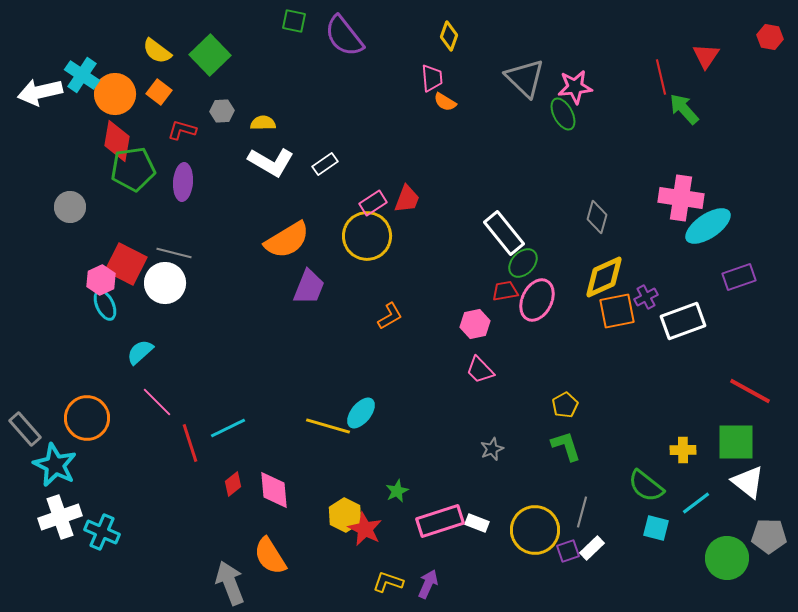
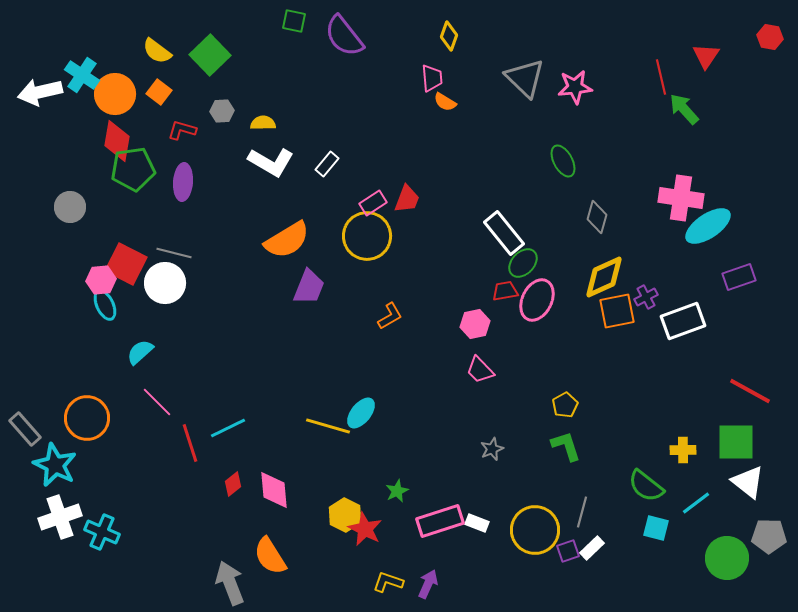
green ellipse at (563, 114): moved 47 px down
white rectangle at (325, 164): moved 2 px right; rotated 15 degrees counterclockwise
pink hexagon at (101, 280): rotated 20 degrees clockwise
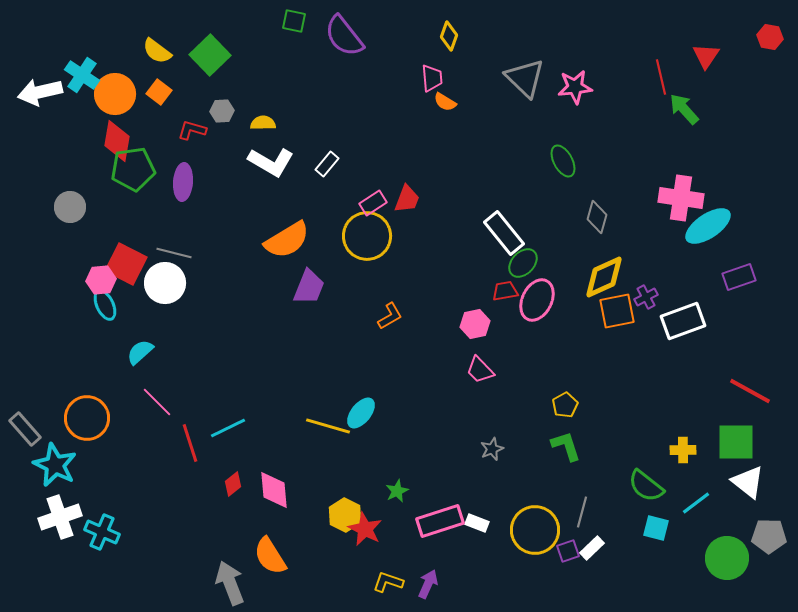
red L-shape at (182, 130): moved 10 px right
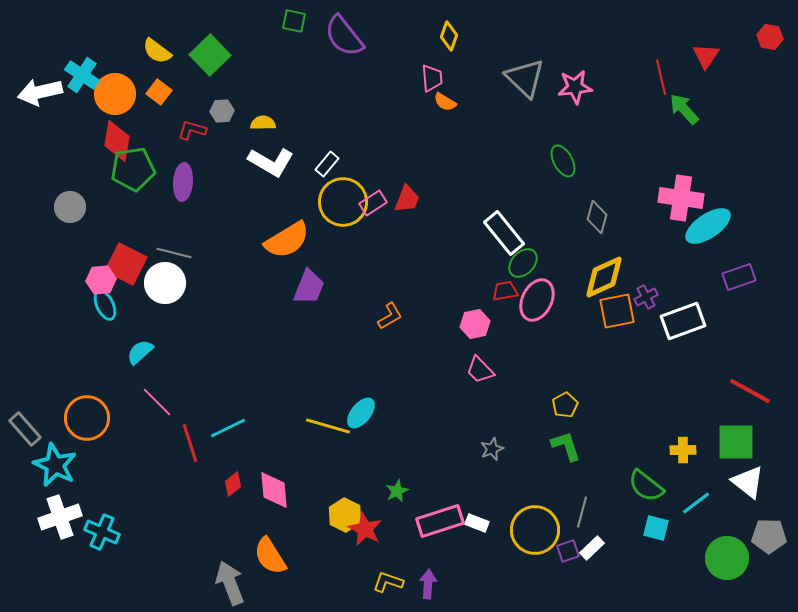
yellow circle at (367, 236): moved 24 px left, 34 px up
purple arrow at (428, 584): rotated 20 degrees counterclockwise
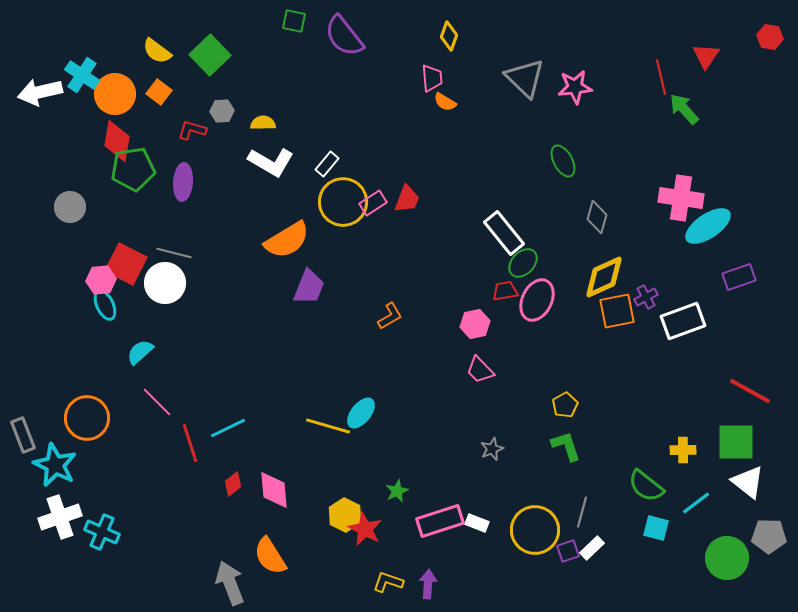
gray rectangle at (25, 429): moved 2 px left, 6 px down; rotated 20 degrees clockwise
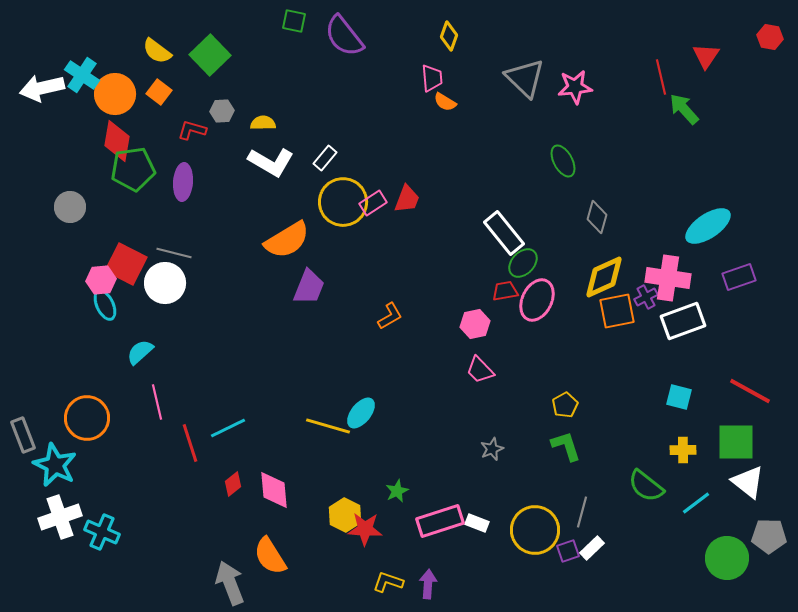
white arrow at (40, 92): moved 2 px right, 4 px up
white rectangle at (327, 164): moved 2 px left, 6 px up
pink cross at (681, 198): moved 13 px left, 80 px down
pink line at (157, 402): rotated 32 degrees clockwise
cyan square at (656, 528): moved 23 px right, 131 px up
red star at (365, 529): rotated 24 degrees counterclockwise
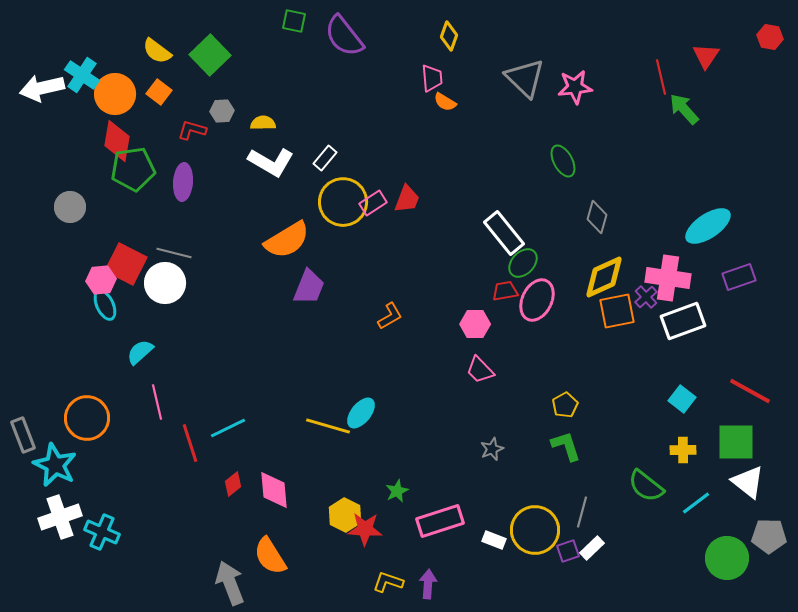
purple cross at (646, 297): rotated 15 degrees counterclockwise
pink hexagon at (475, 324): rotated 12 degrees clockwise
cyan square at (679, 397): moved 3 px right, 2 px down; rotated 24 degrees clockwise
white rectangle at (477, 523): moved 17 px right, 17 px down
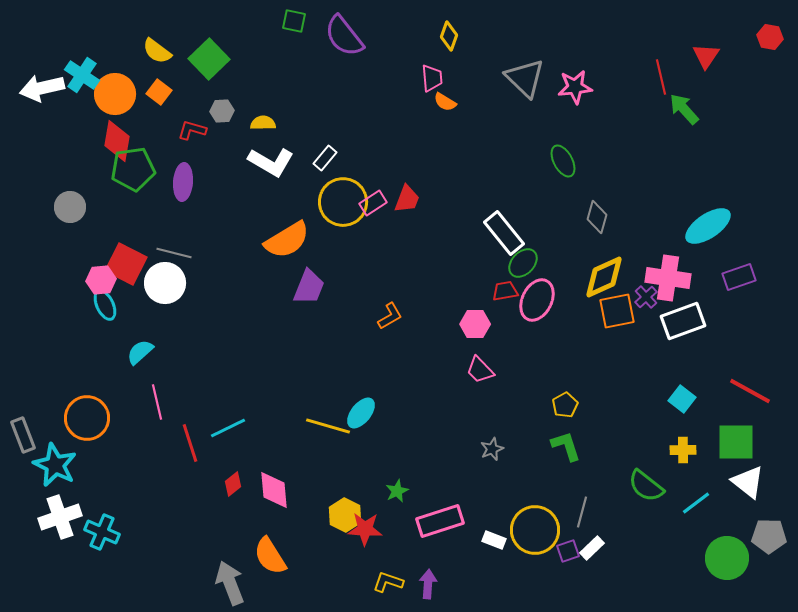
green square at (210, 55): moved 1 px left, 4 px down
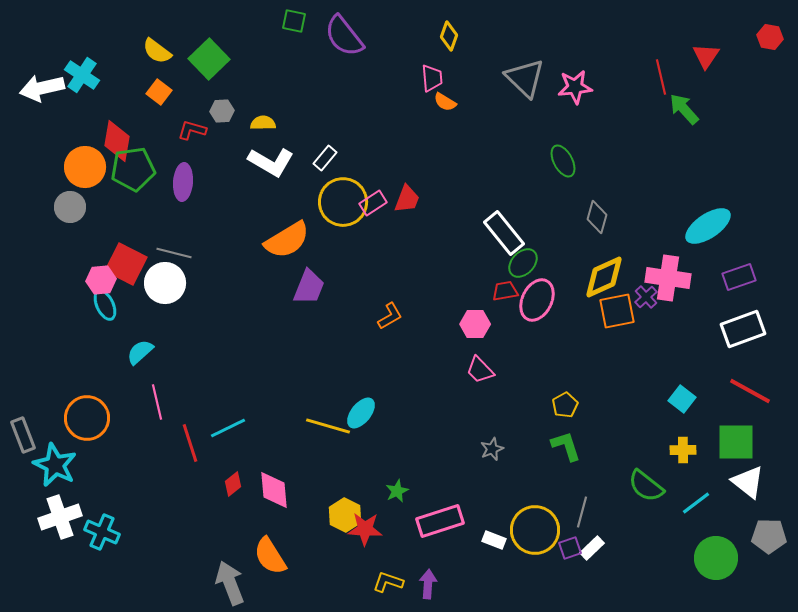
orange circle at (115, 94): moved 30 px left, 73 px down
white rectangle at (683, 321): moved 60 px right, 8 px down
purple square at (568, 551): moved 2 px right, 3 px up
green circle at (727, 558): moved 11 px left
